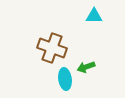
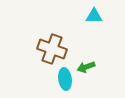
brown cross: moved 1 px down
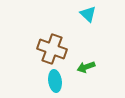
cyan triangle: moved 6 px left, 2 px up; rotated 42 degrees clockwise
cyan ellipse: moved 10 px left, 2 px down
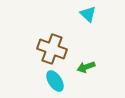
cyan ellipse: rotated 25 degrees counterclockwise
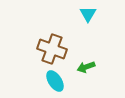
cyan triangle: rotated 18 degrees clockwise
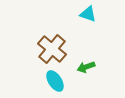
cyan triangle: rotated 42 degrees counterclockwise
brown cross: rotated 20 degrees clockwise
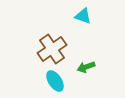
cyan triangle: moved 5 px left, 2 px down
brown cross: rotated 16 degrees clockwise
